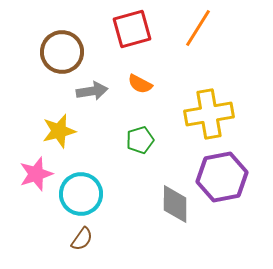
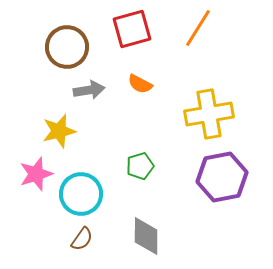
brown circle: moved 5 px right, 5 px up
gray arrow: moved 3 px left, 1 px up
green pentagon: moved 26 px down
gray diamond: moved 29 px left, 32 px down
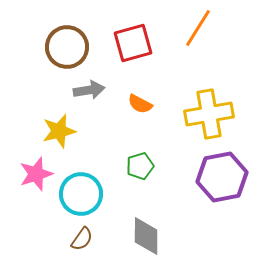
red square: moved 1 px right, 14 px down
orange semicircle: moved 20 px down
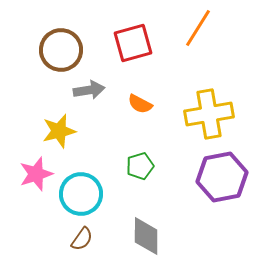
brown circle: moved 6 px left, 3 px down
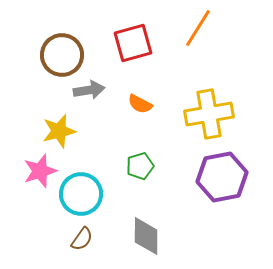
brown circle: moved 1 px right, 5 px down
pink star: moved 4 px right, 3 px up
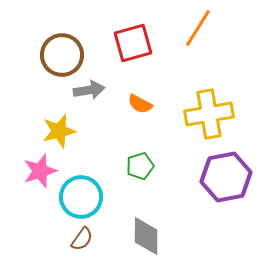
purple hexagon: moved 4 px right
cyan circle: moved 3 px down
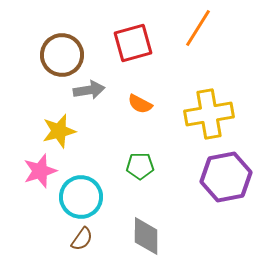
green pentagon: rotated 16 degrees clockwise
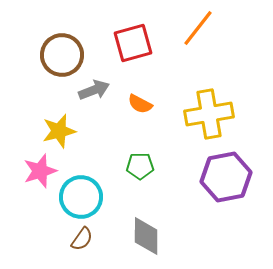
orange line: rotated 6 degrees clockwise
gray arrow: moved 5 px right; rotated 12 degrees counterclockwise
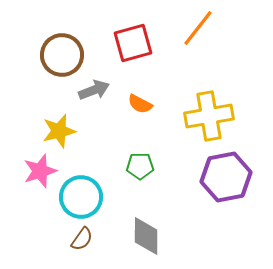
yellow cross: moved 2 px down
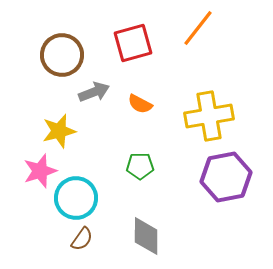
gray arrow: moved 2 px down
cyan circle: moved 5 px left, 1 px down
